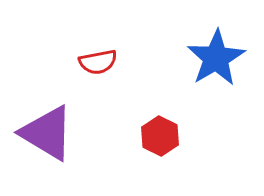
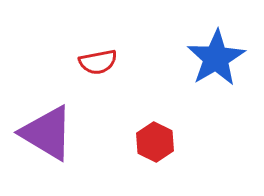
red hexagon: moved 5 px left, 6 px down
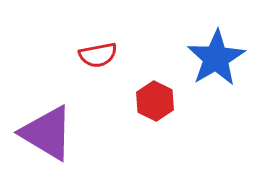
red semicircle: moved 7 px up
red hexagon: moved 41 px up
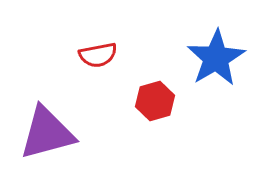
red hexagon: rotated 18 degrees clockwise
purple triangle: rotated 46 degrees counterclockwise
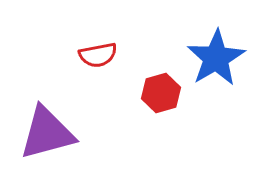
red hexagon: moved 6 px right, 8 px up
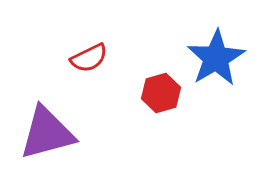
red semicircle: moved 9 px left, 3 px down; rotated 15 degrees counterclockwise
